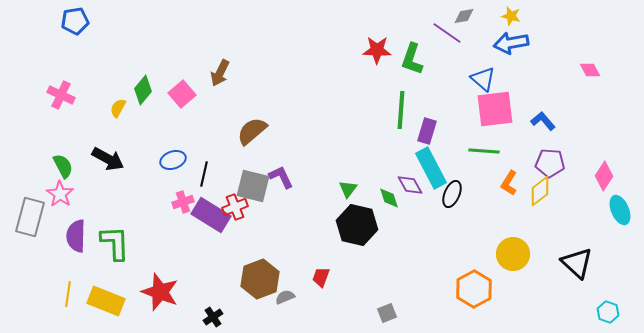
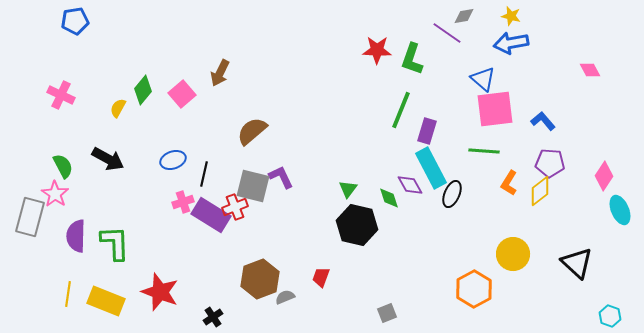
green line at (401, 110): rotated 18 degrees clockwise
pink star at (60, 194): moved 5 px left
cyan hexagon at (608, 312): moved 2 px right, 4 px down
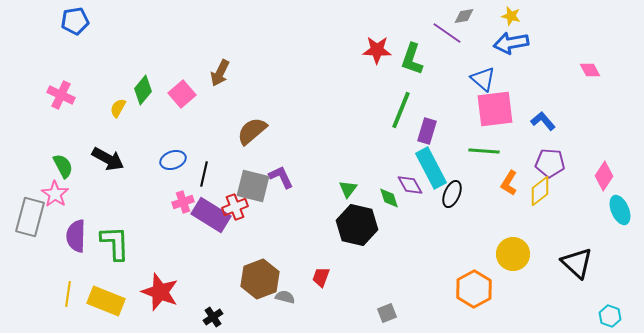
gray semicircle at (285, 297): rotated 36 degrees clockwise
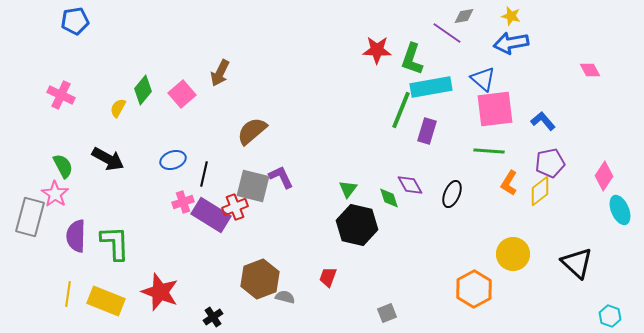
green line at (484, 151): moved 5 px right
purple pentagon at (550, 163): rotated 16 degrees counterclockwise
cyan rectangle at (431, 168): moved 81 px up; rotated 72 degrees counterclockwise
red trapezoid at (321, 277): moved 7 px right
